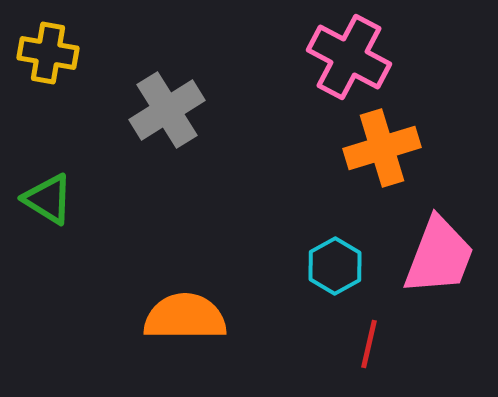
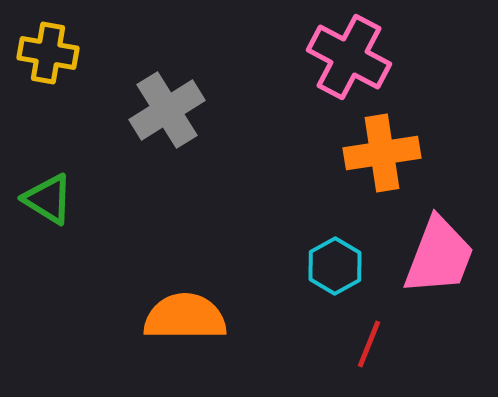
orange cross: moved 5 px down; rotated 8 degrees clockwise
red line: rotated 9 degrees clockwise
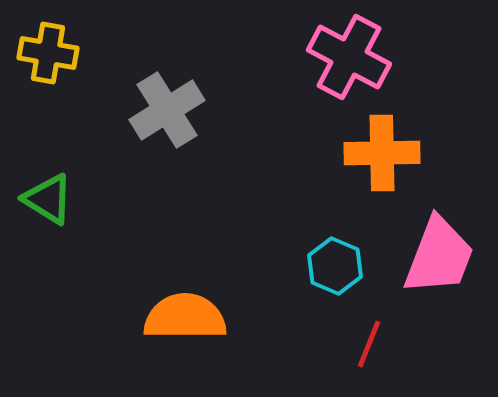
orange cross: rotated 8 degrees clockwise
cyan hexagon: rotated 8 degrees counterclockwise
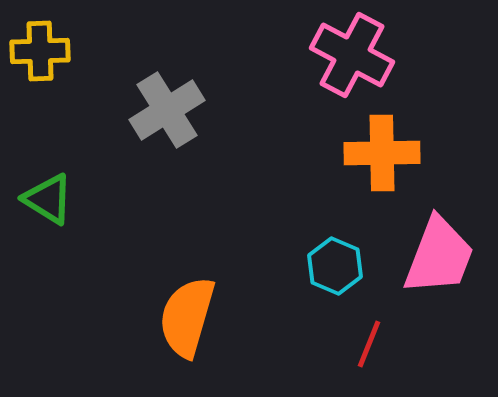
yellow cross: moved 8 px left, 2 px up; rotated 12 degrees counterclockwise
pink cross: moved 3 px right, 2 px up
orange semicircle: moved 2 px right; rotated 74 degrees counterclockwise
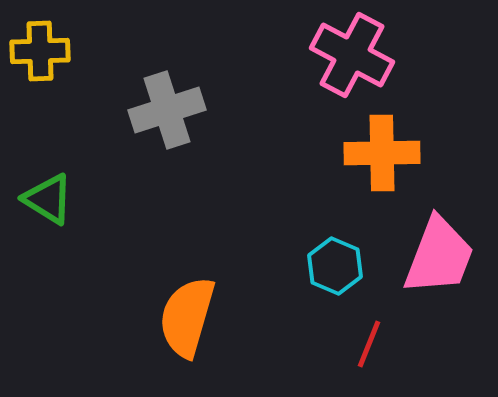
gray cross: rotated 14 degrees clockwise
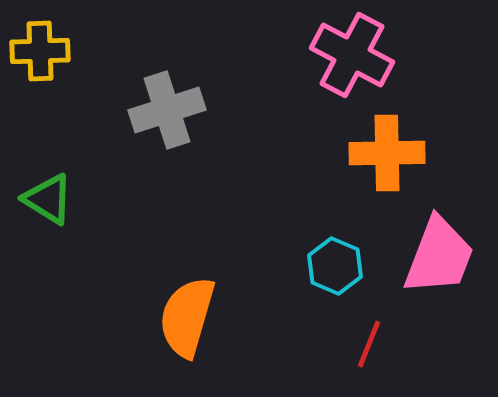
orange cross: moved 5 px right
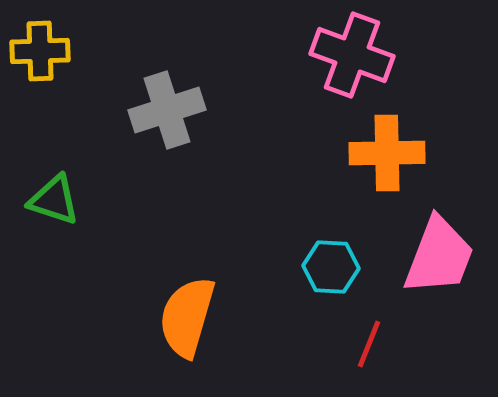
pink cross: rotated 8 degrees counterclockwise
green triangle: moved 6 px right, 1 px down; rotated 14 degrees counterclockwise
cyan hexagon: moved 4 px left, 1 px down; rotated 20 degrees counterclockwise
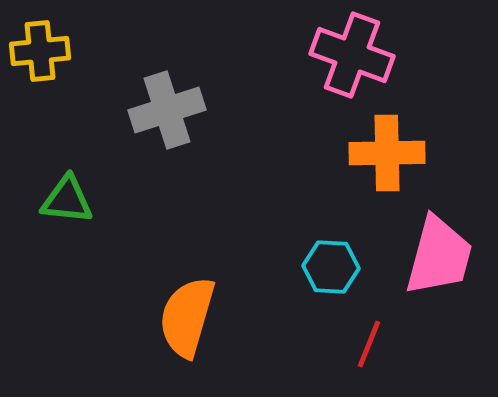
yellow cross: rotated 4 degrees counterclockwise
green triangle: moved 13 px right; rotated 12 degrees counterclockwise
pink trapezoid: rotated 6 degrees counterclockwise
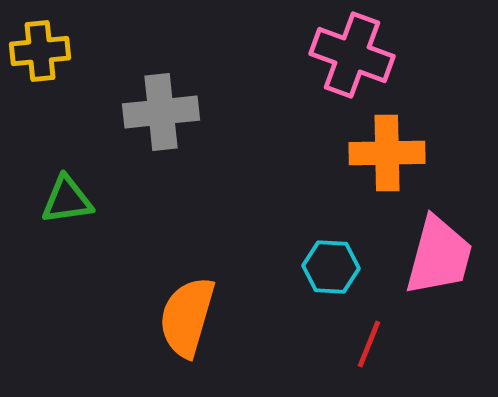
gray cross: moved 6 px left, 2 px down; rotated 12 degrees clockwise
green triangle: rotated 14 degrees counterclockwise
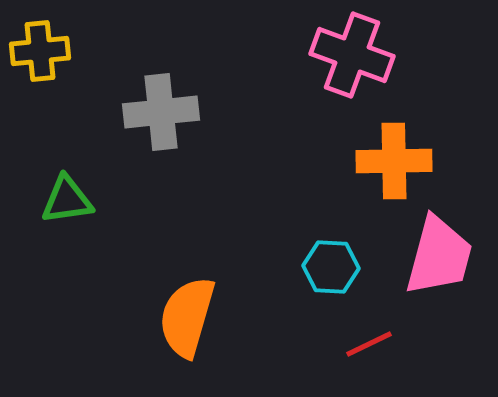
orange cross: moved 7 px right, 8 px down
red line: rotated 42 degrees clockwise
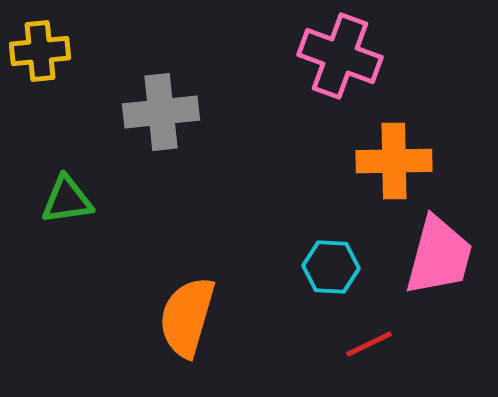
pink cross: moved 12 px left, 1 px down
